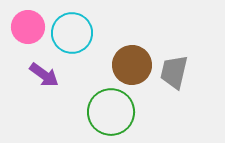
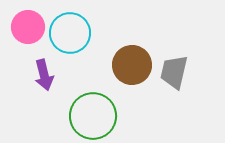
cyan circle: moved 2 px left
purple arrow: rotated 40 degrees clockwise
green circle: moved 18 px left, 4 px down
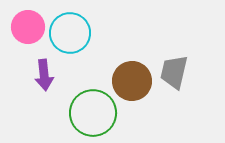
brown circle: moved 16 px down
purple arrow: rotated 8 degrees clockwise
green circle: moved 3 px up
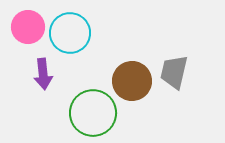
purple arrow: moved 1 px left, 1 px up
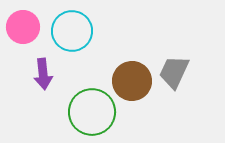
pink circle: moved 5 px left
cyan circle: moved 2 px right, 2 px up
gray trapezoid: rotated 12 degrees clockwise
green circle: moved 1 px left, 1 px up
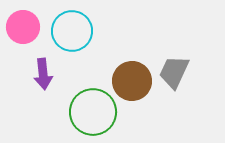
green circle: moved 1 px right
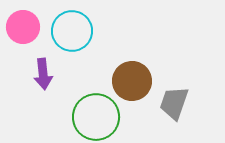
gray trapezoid: moved 31 px down; rotated 6 degrees counterclockwise
green circle: moved 3 px right, 5 px down
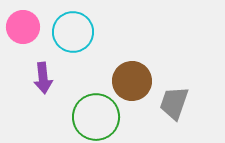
cyan circle: moved 1 px right, 1 px down
purple arrow: moved 4 px down
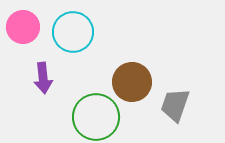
brown circle: moved 1 px down
gray trapezoid: moved 1 px right, 2 px down
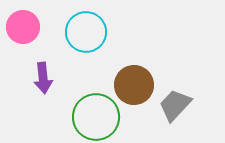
cyan circle: moved 13 px right
brown circle: moved 2 px right, 3 px down
gray trapezoid: rotated 24 degrees clockwise
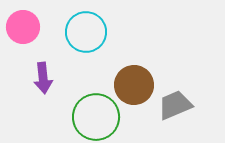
gray trapezoid: rotated 24 degrees clockwise
